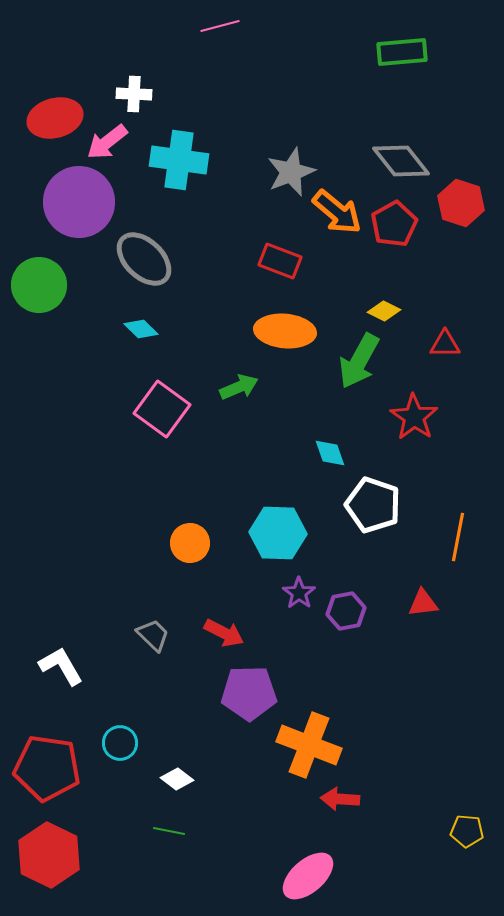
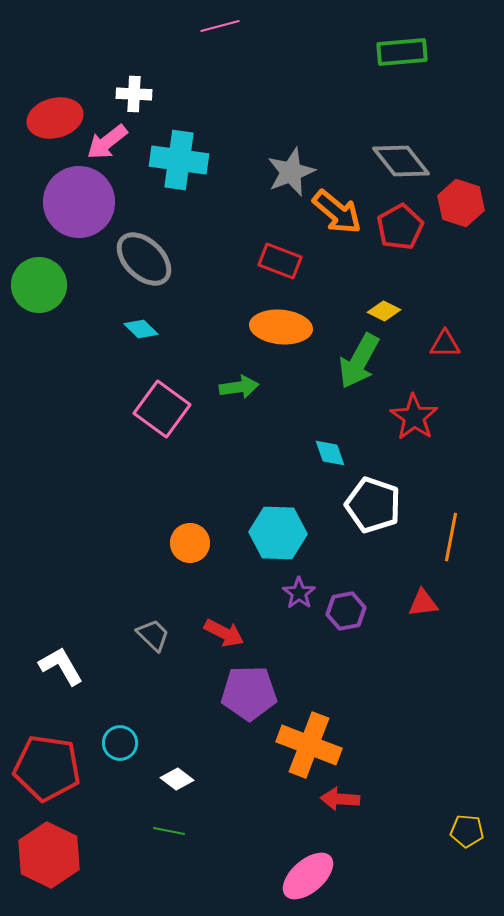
red pentagon at (394, 224): moved 6 px right, 3 px down
orange ellipse at (285, 331): moved 4 px left, 4 px up
green arrow at (239, 387): rotated 15 degrees clockwise
orange line at (458, 537): moved 7 px left
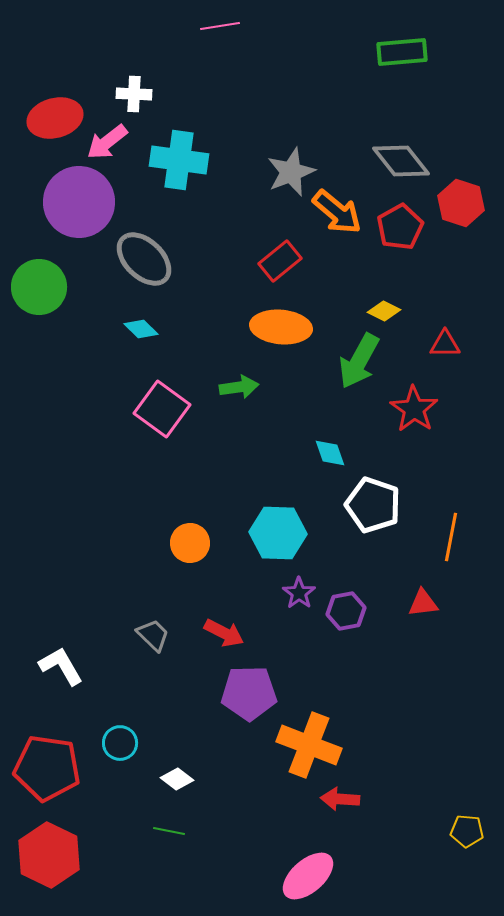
pink line at (220, 26): rotated 6 degrees clockwise
red rectangle at (280, 261): rotated 60 degrees counterclockwise
green circle at (39, 285): moved 2 px down
red star at (414, 417): moved 8 px up
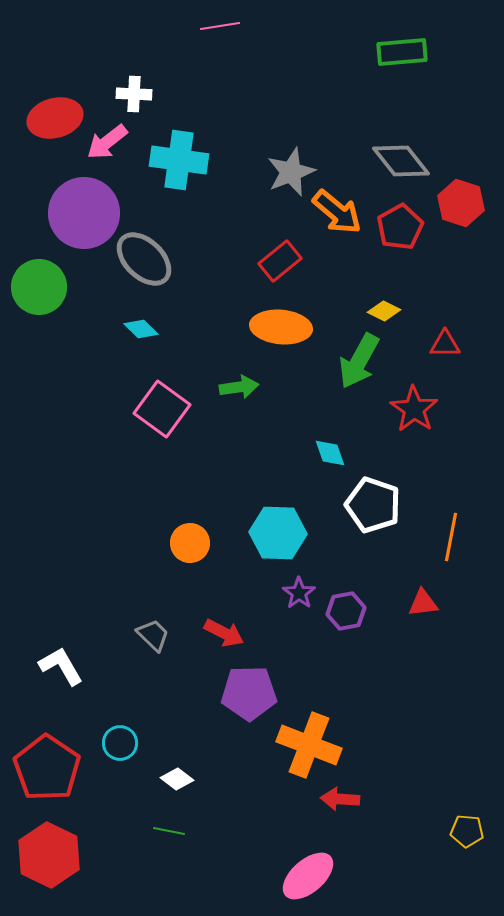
purple circle at (79, 202): moved 5 px right, 11 px down
red pentagon at (47, 768): rotated 26 degrees clockwise
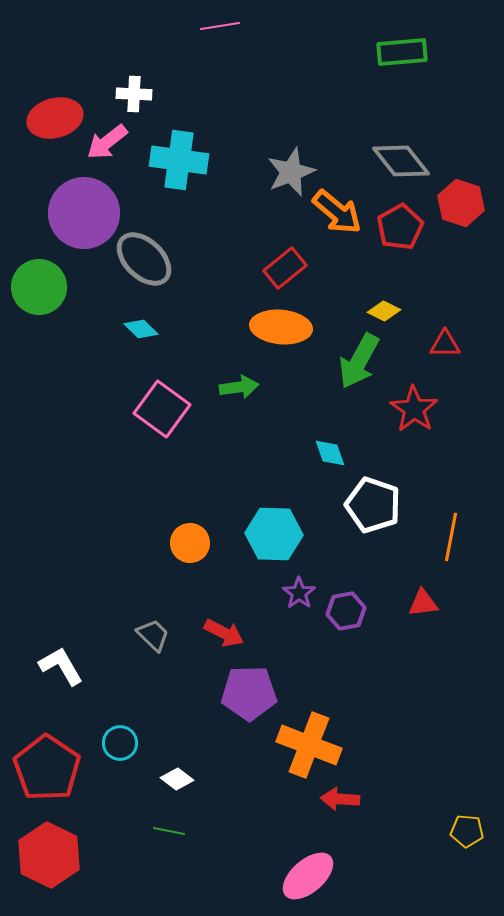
red rectangle at (280, 261): moved 5 px right, 7 px down
cyan hexagon at (278, 533): moved 4 px left, 1 px down
